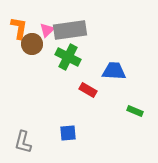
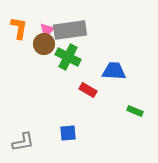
brown circle: moved 12 px right
gray L-shape: rotated 115 degrees counterclockwise
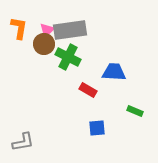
blue trapezoid: moved 1 px down
blue square: moved 29 px right, 5 px up
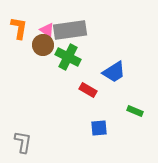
pink triangle: rotated 42 degrees counterclockwise
brown circle: moved 1 px left, 1 px down
blue trapezoid: rotated 145 degrees clockwise
blue square: moved 2 px right
gray L-shape: rotated 70 degrees counterclockwise
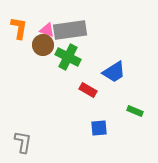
pink triangle: rotated 14 degrees counterclockwise
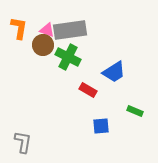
blue square: moved 2 px right, 2 px up
